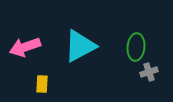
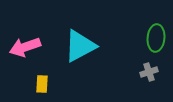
green ellipse: moved 20 px right, 9 px up
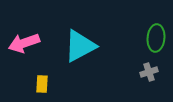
pink arrow: moved 1 px left, 4 px up
